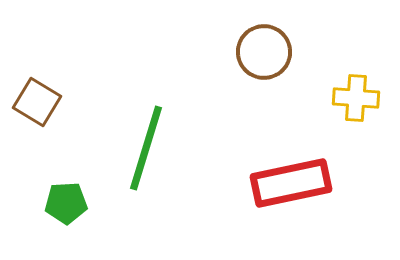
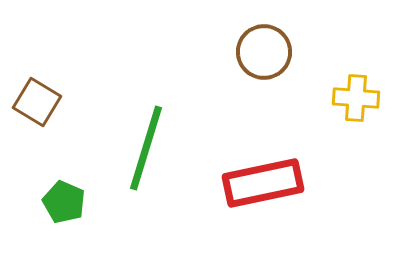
red rectangle: moved 28 px left
green pentagon: moved 2 px left, 1 px up; rotated 27 degrees clockwise
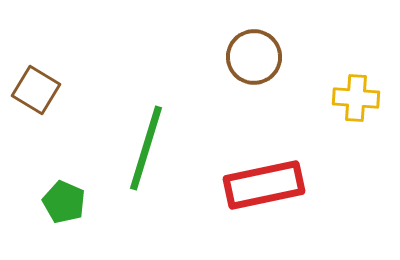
brown circle: moved 10 px left, 5 px down
brown square: moved 1 px left, 12 px up
red rectangle: moved 1 px right, 2 px down
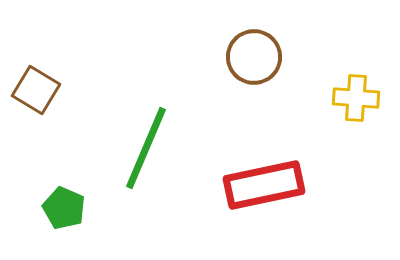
green line: rotated 6 degrees clockwise
green pentagon: moved 6 px down
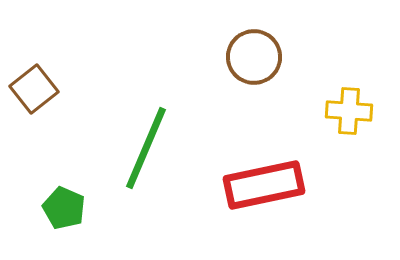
brown square: moved 2 px left, 1 px up; rotated 21 degrees clockwise
yellow cross: moved 7 px left, 13 px down
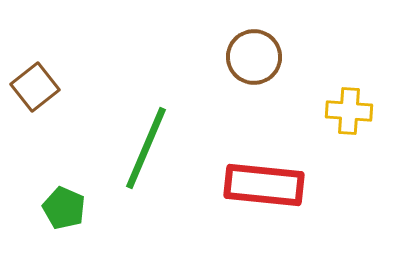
brown square: moved 1 px right, 2 px up
red rectangle: rotated 18 degrees clockwise
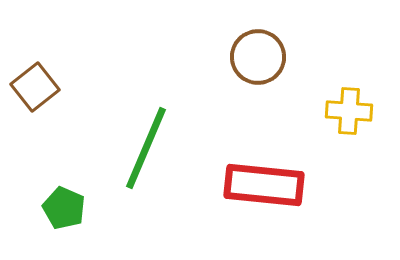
brown circle: moved 4 px right
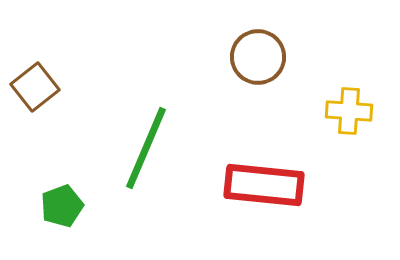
green pentagon: moved 2 px left, 2 px up; rotated 27 degrees clockwise
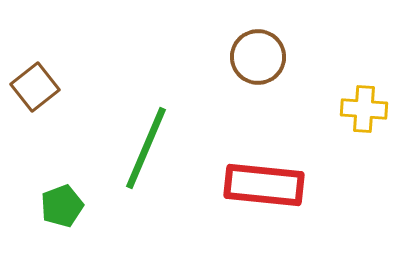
yellow cross: moved 15 px right, 2 px up
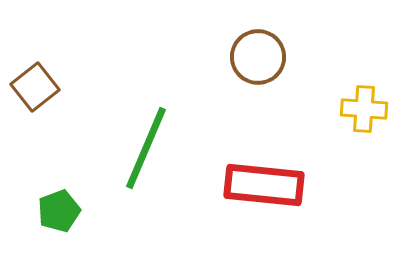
green pentagon: moved 3 px left, 5 px down
